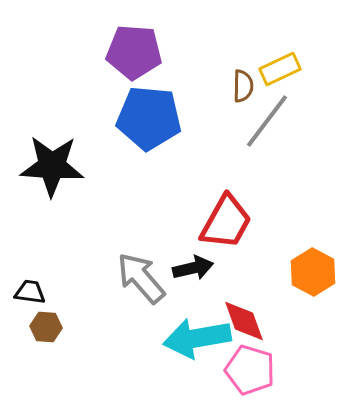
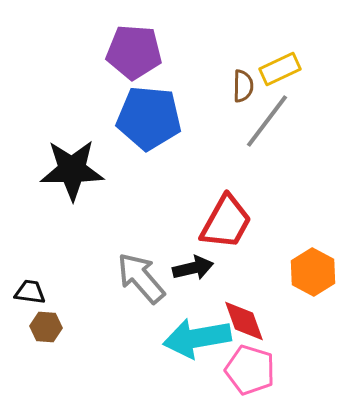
black star: moved 20 px right, 4 px down; rotated 4 degrees counterclockwise
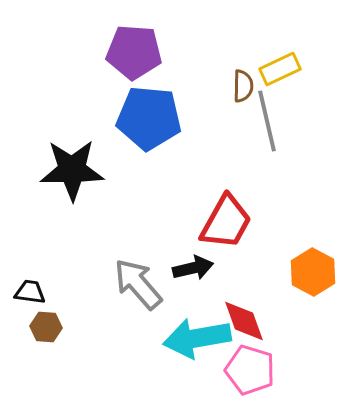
gray line: rotated 50 degrees counterclockwise
gray arrow: moved 3 px left, 6 px down
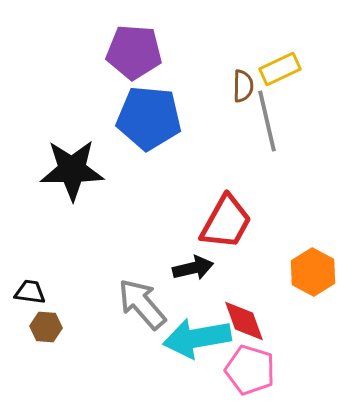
gray arrow: moved 4 px right, 20 px down
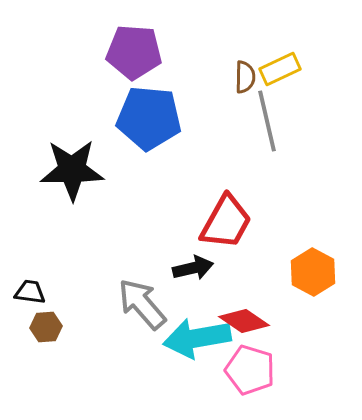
brown semicircle: moved 2 px right, 9 px up
red diamond: rotated 36 degrees counterclockwise
brown hexagon: rotated 8 degrees counterclockwise
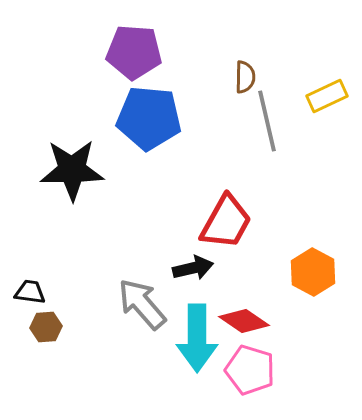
yellow rectangle: moved 47 px right, 27 px down
cyan arrow: rotated 80 degrees counterclockwise
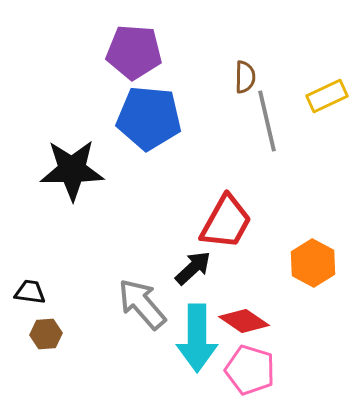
black arrow: rotated 30 degrees counterclockwise
orange hexagon: moved 9 px up
brown hexagon: moved 7 px down
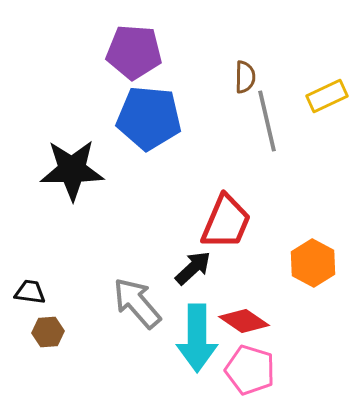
red trapezoid: rotated 6 degrees counterclockwise
gray arrow: moved 5 px left, 1 px up
brown hexagon: moved 2 px right, 2 px up
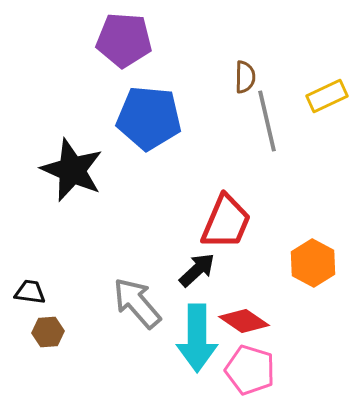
purple pentagon: moved 10 px left, 12 px up
black star: rotated 24 degrees clockwise
black arrow: moved 4 px right, 2 px down
